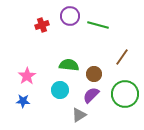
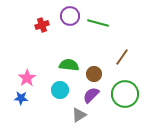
green line: moved 2 px up
pink star: moved 2 px down
blue star: moved 2 px left, 3 px up
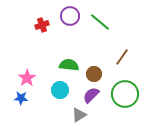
green line: moved 2 px right, 1 px up; rotated 25 degrees clockwise
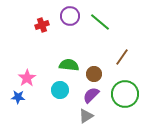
blue star: moved 3 px left, 1 px up
gray triangle: moved 7 px right, 1 px down
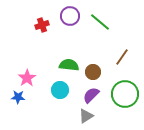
brown circle: moved 1 px left, 2 px up
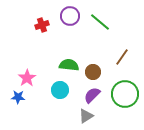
purple semicircle: moved 1 px right
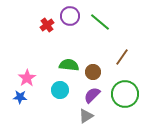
red cross: moved 5 px right; rotated 16 degrees counterclockwise
blue star: moved 2 px right
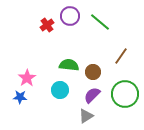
brown line: moved 1 px left, 1 px up
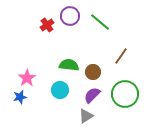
blue star: rotated 16 degrees counterclockwise
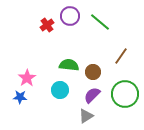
blue star: rotated 16 degrees clockwise
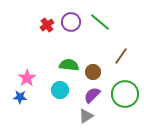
purple circle: moved 1 px right, 6 px down
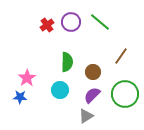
green semicircle: moved 2 px left, 3 px up; rotated 84 degrees clockwise
